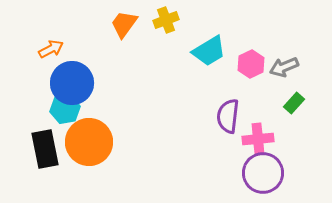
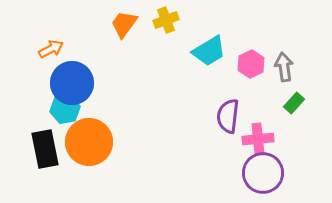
gray arrow: rotated 104 degrees clockwise
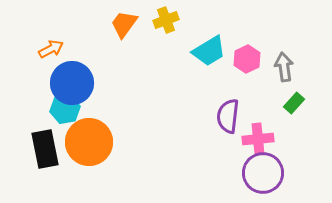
pink hexagon: moved 4 px left, 5 px up
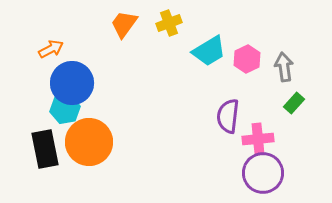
yellow cross: moved 3 px right, 3 px down
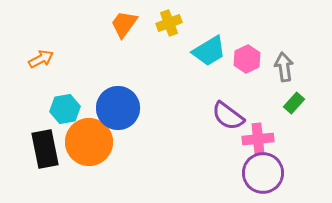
orange arrow: moved 10 px left, 10 px down
blue circle: moved 46 px right, 25 px down
purple semicircle: rotated 60 degrees counterclockwise
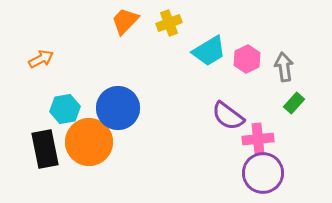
orange trapezoid: moved 1 px right, 3 px up; rotated 8 degrees clockwise
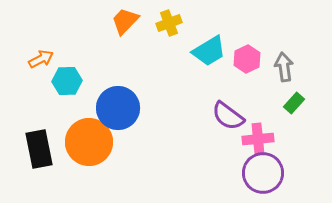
cyan hexagon: moved 2 px right, 28 px up; rotated 8 degrees clockwise
black rectangle: moved 6 px left
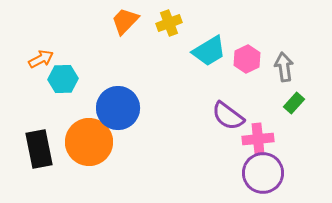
cyan hexagon: moved 4 px left, 2 px up
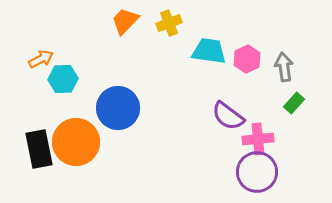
cyan trapezoid: rotated 141 degrees counterclockwise
orange circle: moved 13 px left
purple circle: moved 6 px left, 1 px up
